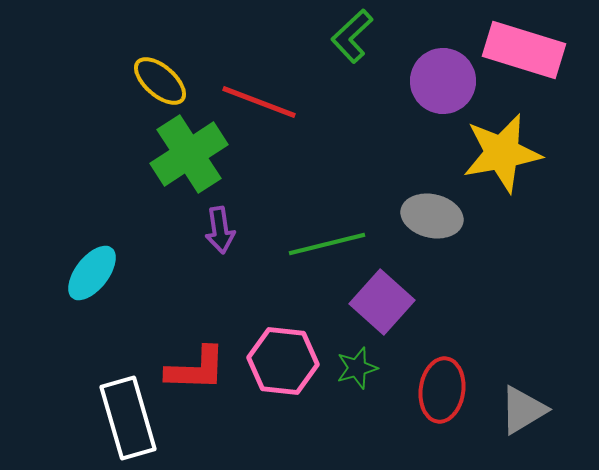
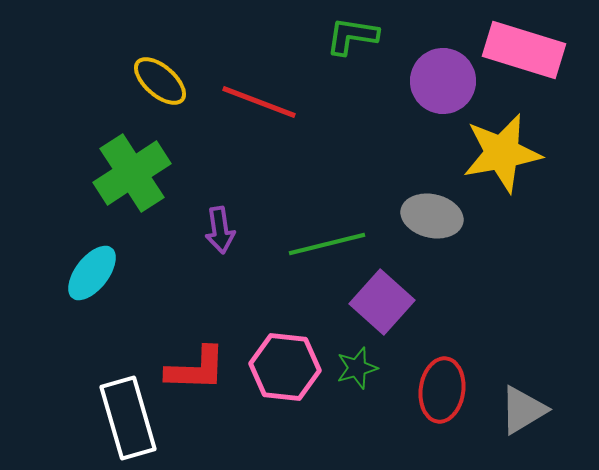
green L-shape: rotated 52 degrees clockwise
green cross: moved 57 px left, 19 px down
pink hexagon: moved 2 px right, 6 px down
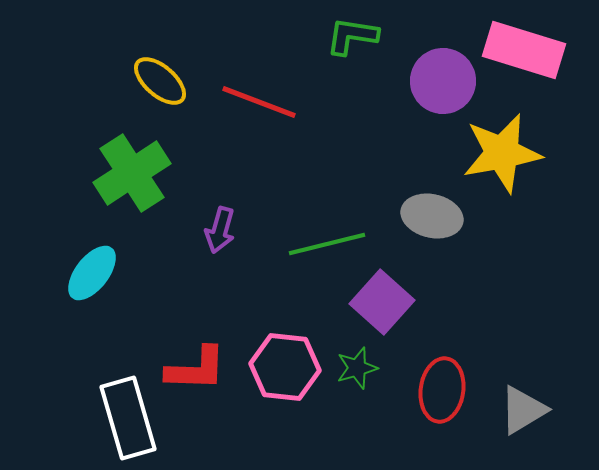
purple arrow: rotated 24 degrees clockwise
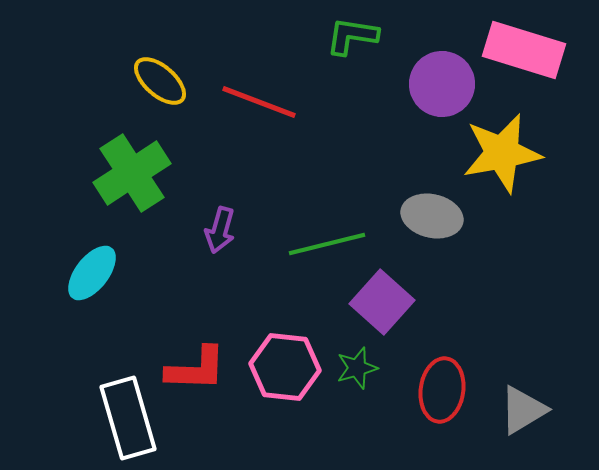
purple circle: moved 1 px left, 3 px down
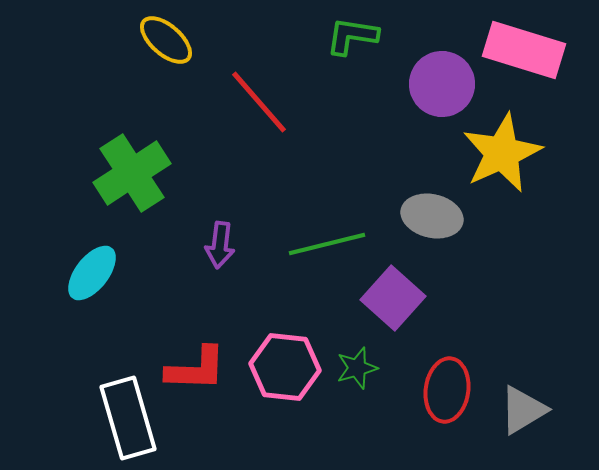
yellow ellipse: moved 6 px right, 41 px up
red line: rotated 28 degrees clockwise
yellow star: rotated 14 degrees counterclockwise
purple arrow: moved 15 px down; rotated 9 degrees counterclockwise
purple square: moved 11 px right, 4 px up
red ellipse: moved 5 px right
